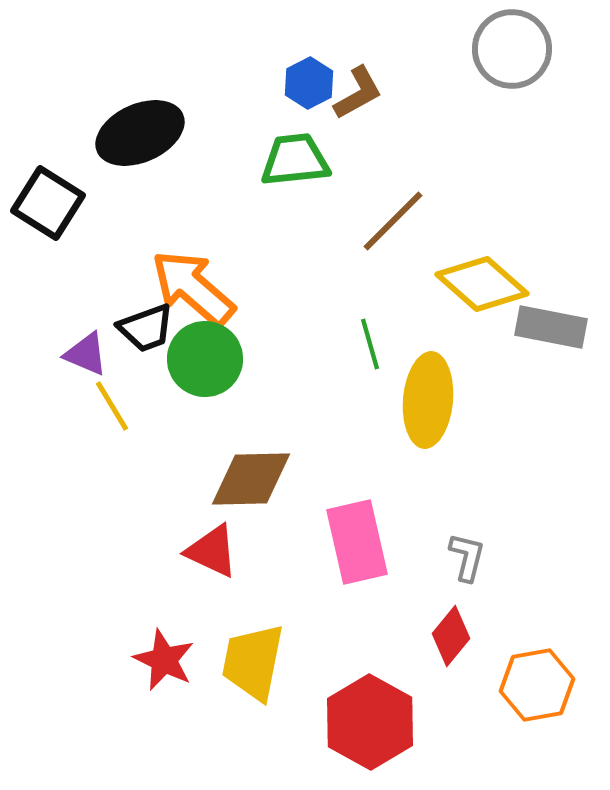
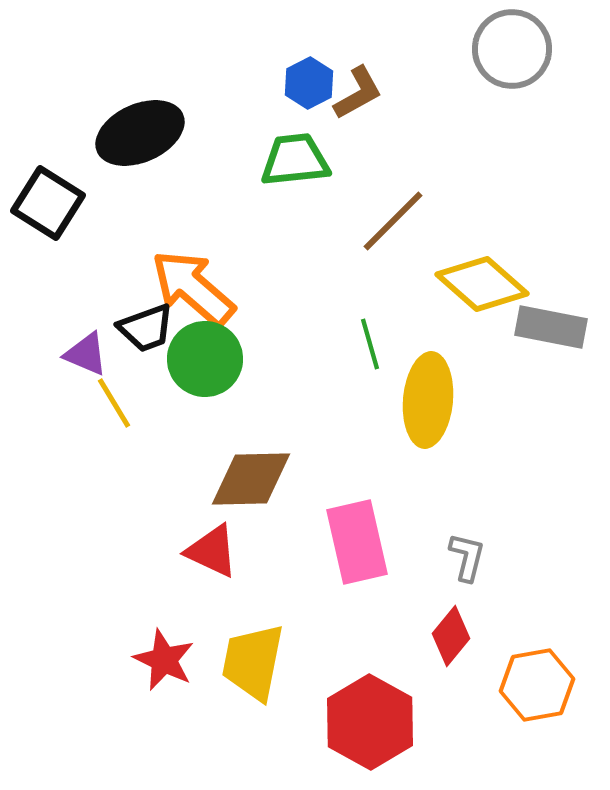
yellow line: moved 2 px right, 3 px up
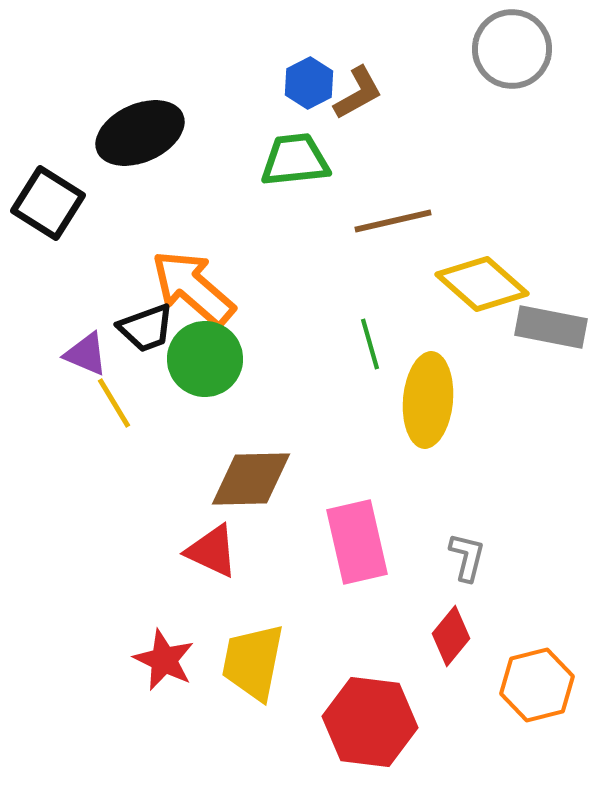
brown line: rotated 32 degrees clockwise
orange hexagon: rotated 4 degrees counterclockwise
red hexagon: rotated 22 degrees counterclockwise
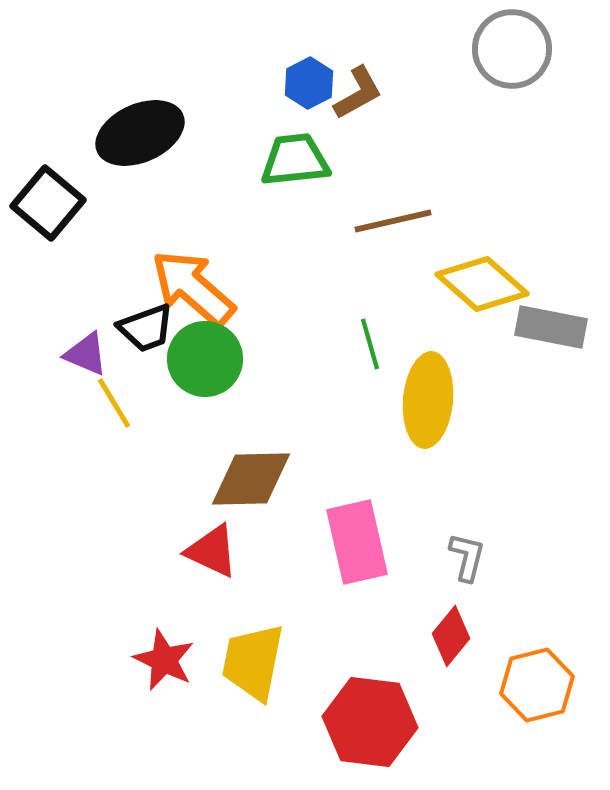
black square: rotated 8 degrees clockwise
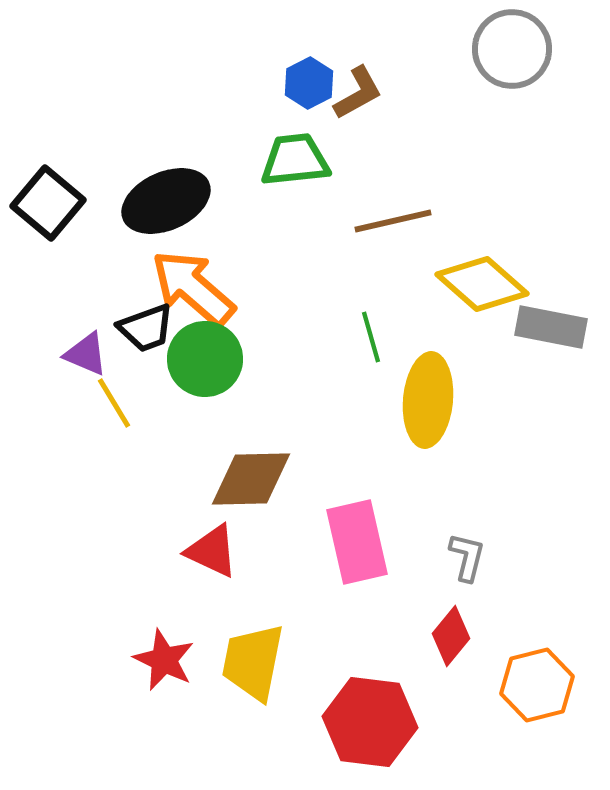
black ellipse: moved 26 px right, 68 px down
green line: moved 1 px right, 7 px up
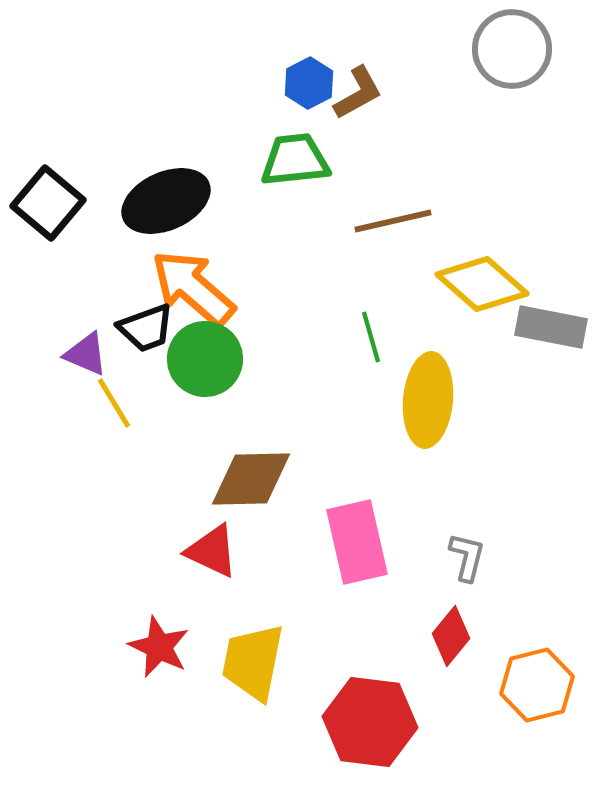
red star: moved 5 px left, 13 px up
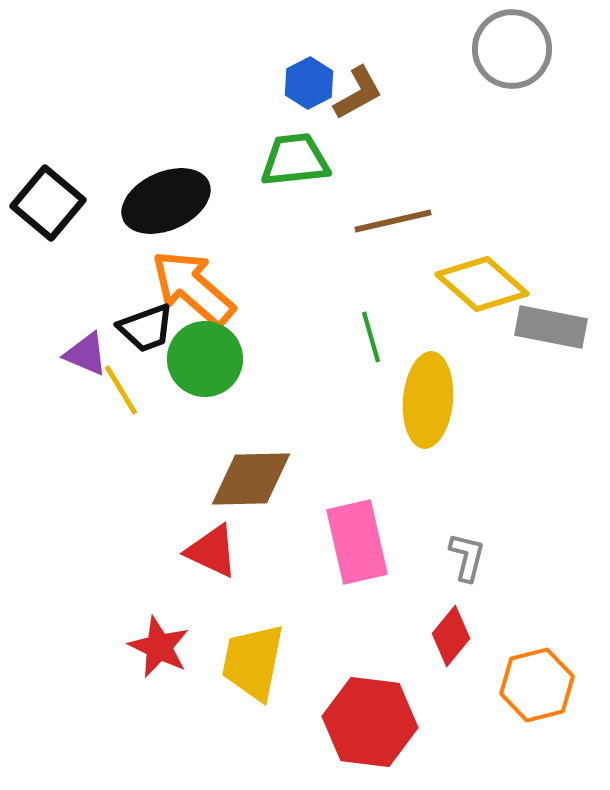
yellow line: moved 7 px right, 13 px up
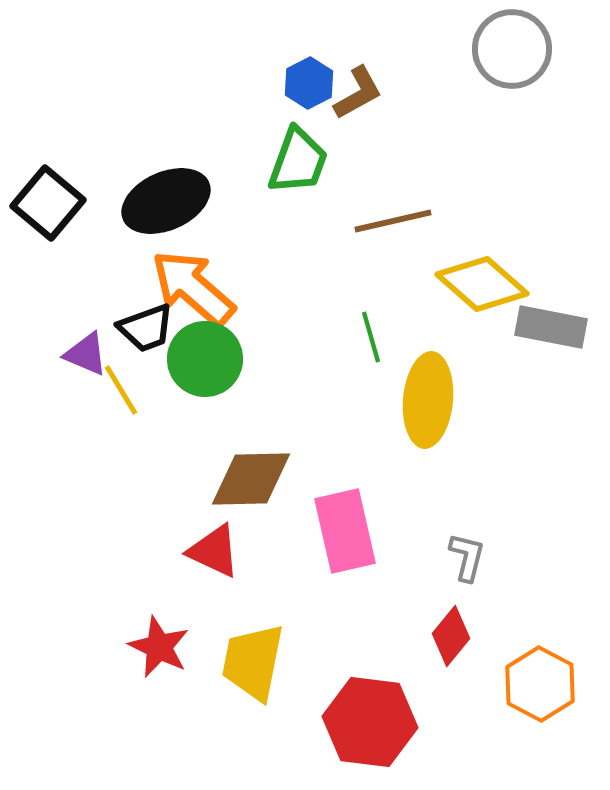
green trapezoid: moved 3 px right, 1 px down; rotated 116 degrees clockwise
pink rectangle: moved 12 px left, 11 px up
red triangle: moved 2 px right
orange hexagon: moved 3 px right, 1 px up; rotated 18 degrees counterclockwise
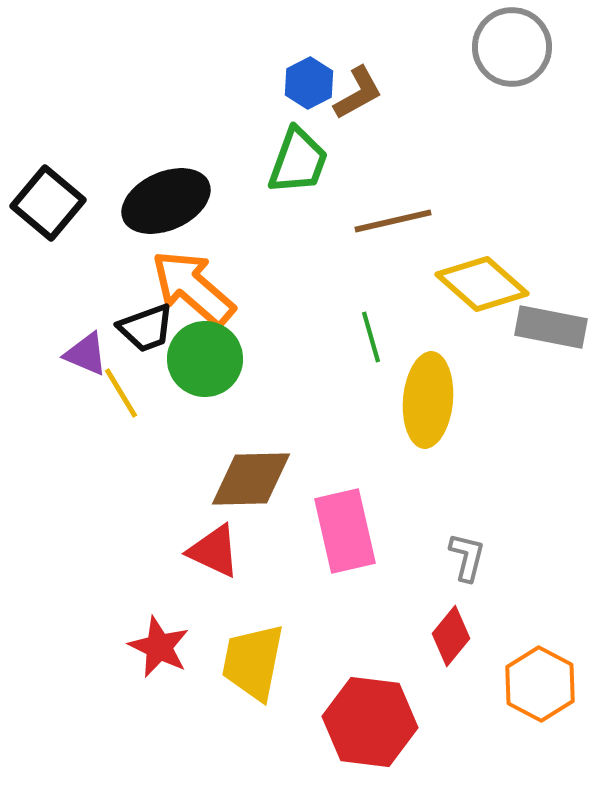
gray circle: moved 2 px up
yellow line: moved 3 px down
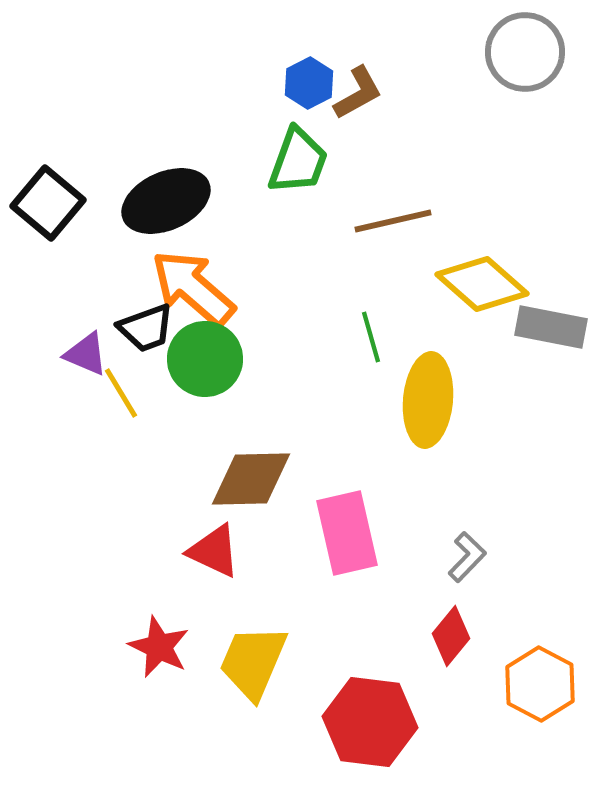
gray circle: moved 13 px right, 5 px down
pink rectangle: moved 2 px right, 2 px down
gray L-shape: rotated 30 degrees clockwise
yellow trapezoid: rotated 12 degrees clockwise
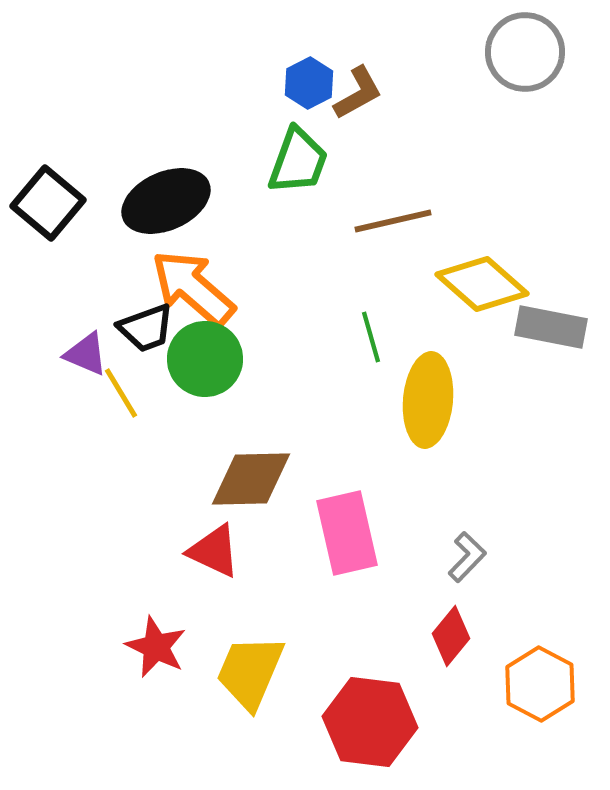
red star: moved 3 px left
yellow trapezoid: moved 3 px left, 10 px down
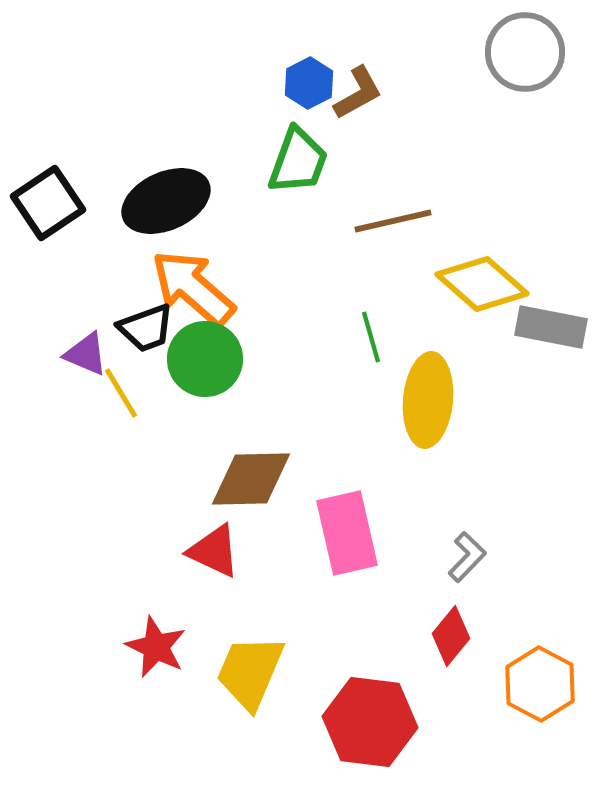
black square: rotated 16 degrees clockwise
